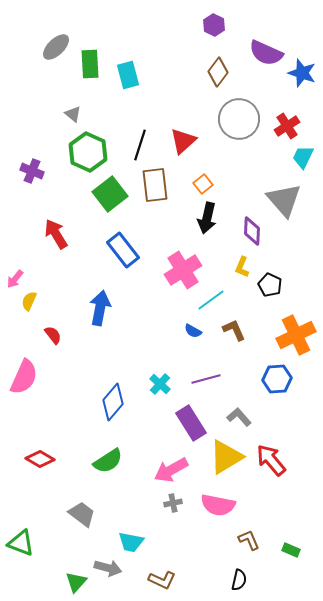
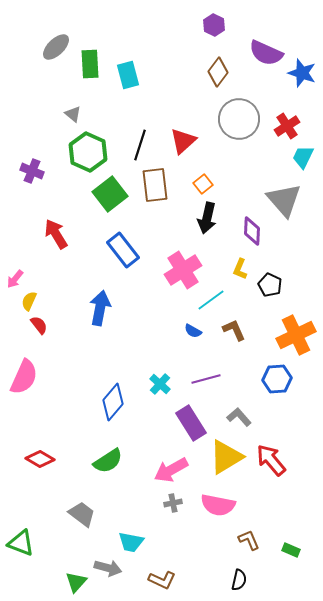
yellow L-shape at (242, 267): moved 2 px left, 2 px down
red semicircle at (53, 335): moved 14 px left, 10 px up
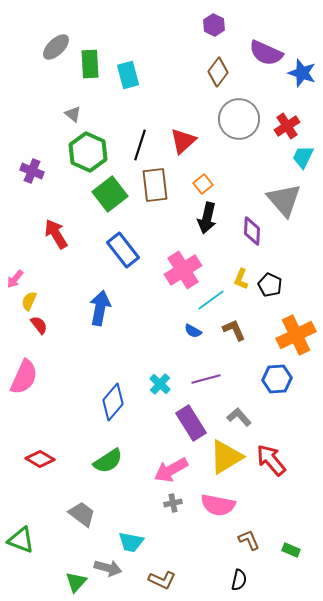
yellow L-shape at (240, 269): moved 1 px right, 10 px down
green triangle at (21, 543): moved 3 px up
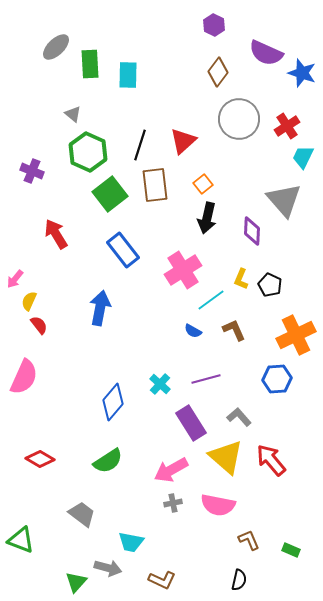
cyan rectangle at (128, 75): rotated 16 degrees clockwise
yellow triangle at (226, 457): rotated 48 degrees counterclockwise
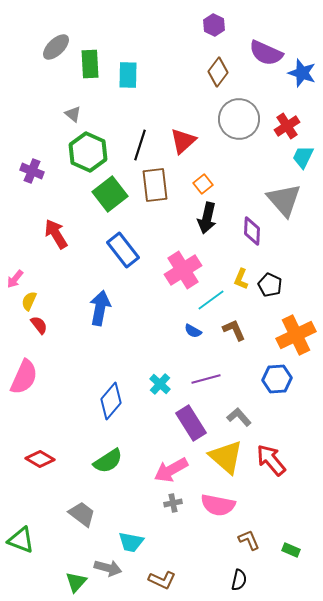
blue diamond at (113, 402): moved 2 px left, 1 px up
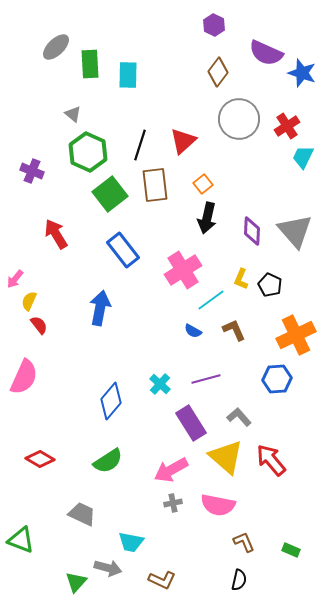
gray triangle at (284, 200): moved 11 px right, 31 px down
gray trapezoid at (82, 514): rotated 12 degrees counterclockwise
brown L-shape at (249, 540): moved 5 px left, 2 px down
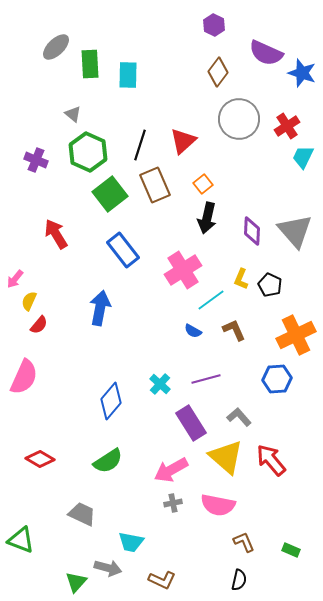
purple cross at (32, 171): moved 4 px right, 11 px up
brown rectangle at (155, 185): rotated 16 degrees counterclockwise
red semicircle at (39, 325): rotated 78 degrees clockwise
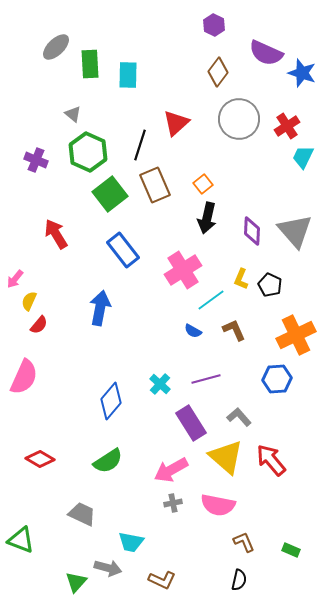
red triangle at (183, 141): moved 7 px left, 18 px up
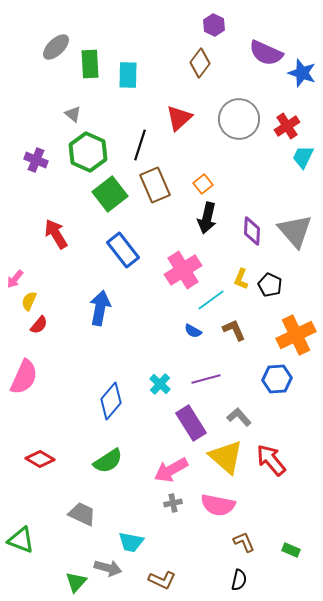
brown diamond at (218, 72): moved 18 px left, 9 px up
red triangle at (176, 123): moved 3 px right, 5 px up
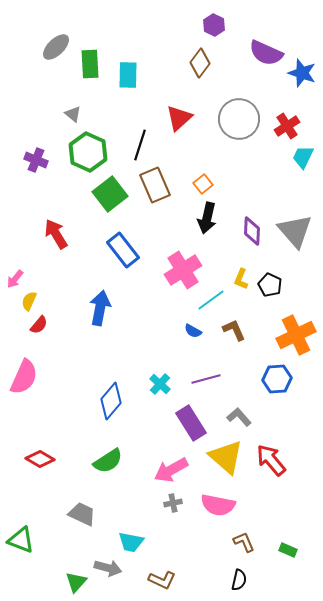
green rectangle at (291, 550): moved 3 px left
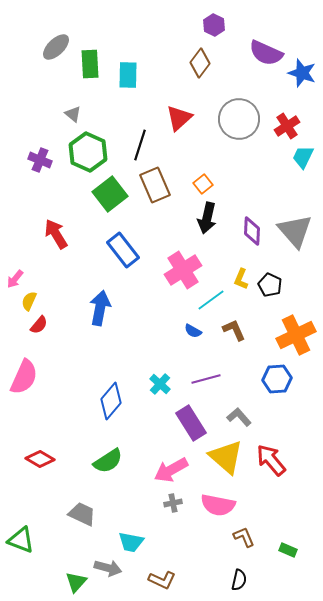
purple cross at (36, 160): moved 4 px right
brown L-shape at (244, 542): moved 5 px up
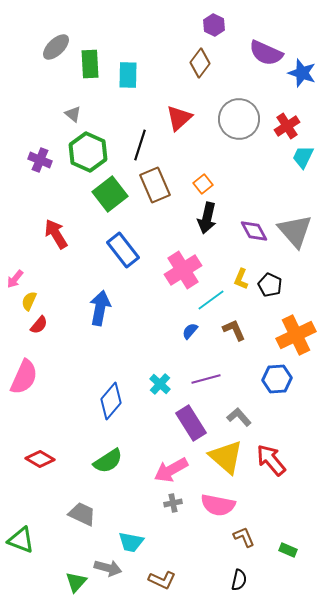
purple diamond at (252, 231): moved 2 px right; rotated 32 degrees counterclockwise
blue semicircle at (193, 331): moved 3 px left; rotated 102 degrees clockwise
